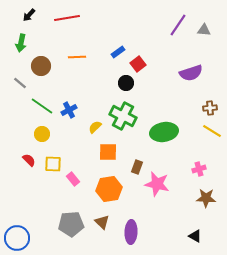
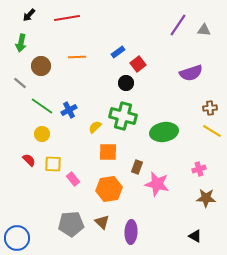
green cross: rotated 12 degrees counterclockwise
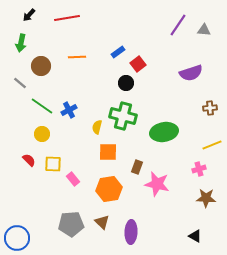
yellow semicircle: moved 2 px right; rotated 32 degrees counterclockwise
yellow line: moved 14 px down; rotated 54 degrees counterclockwise
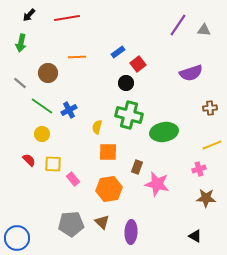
brown circle: moved 7 px right, 7 px down
green cross: moved 6 px right, 1 px up
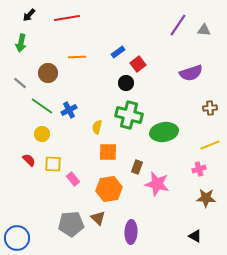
yellow line: moved 2 px left
brown triangle: moved 4 px left, 4 px up
